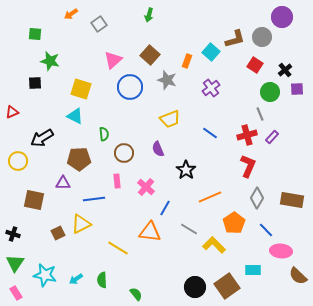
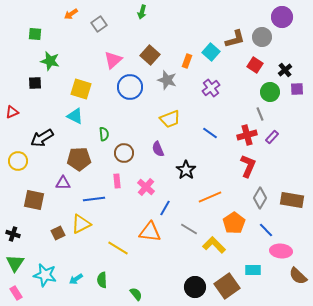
green arrow at (149, 15): moved 7 px left, 3 px up
gray diamond at (257, 198): moved 3 px right
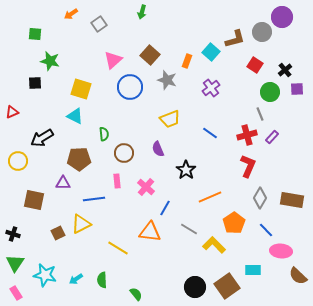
gray circle at (262, 37): moved 5 px up
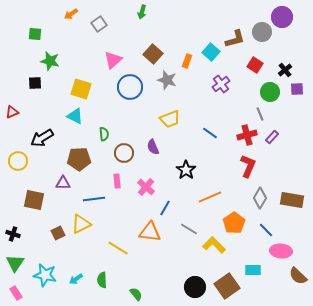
brown square at (150, 55): moved 3 px right, 1 px up
purple cross at (211, 88): moved 10 px right, 4 px up
purple semicircle at (158, 149): moved 5 px left, 2 px up
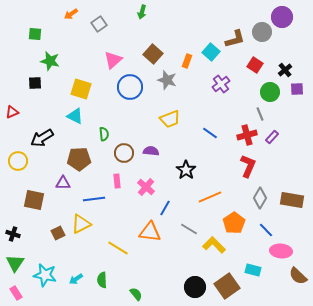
purple semicircle at (153, 147): moved 2 px left, 4 px down; rotated 119 degrees clockwise
cyan rectangle at (253, 270): rotated 14 degrees clockwise
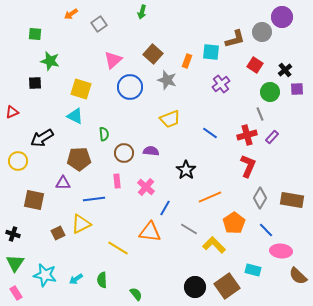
cyan square at (211, 52): rotated 36 degrees counterclockwise
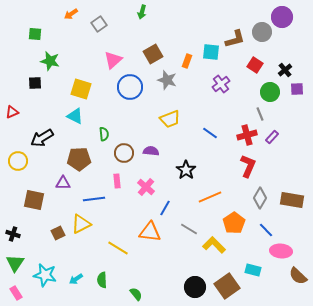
brown square at (153, 54): rotated 18 degrees clockwise
